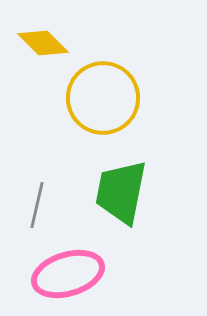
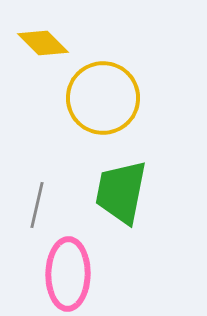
pink ellipse: rotated 72 degrees counterclockwise
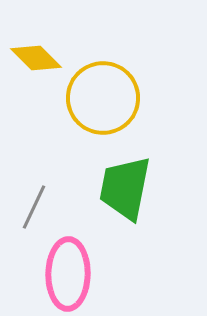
yellow diamond: moved 7 px left, 15 px down
green trapezoid: moved 4 px right, 4 px up
gray line: moved 3 px left, 2 px down; rotated 12 degrees clockwise
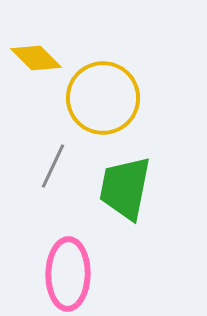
gray line: moved 19 px right, 41 px up
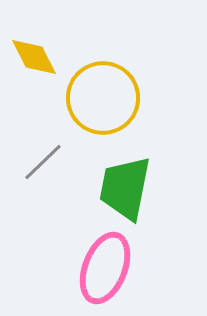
yellow diamond: moved 2 px left, 1 px up; rotated 18 degrees clockwise
gray line: moved 10 px left, 4 px up; rotated 21 degrees clockwise
pink ellipse: moved 37 px right, 6 px up; rotated 20 degrees clockwise
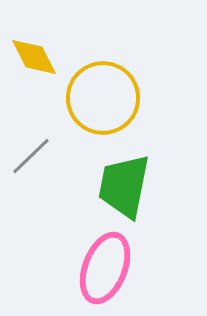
gray line: moved 12 px left, 6 px up
green trapezoid: moved 1 px left, 2 px up
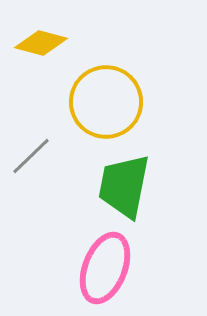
yellow diamond: moved 7 px right, 14 px up; rotated 48 degrees counterclockwise
yellow circle: moved 3 px right, 4 px down
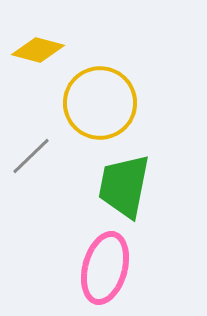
yellow diamond: moved 3 px left, 7 px down
yellow circle: moved 6 px left, 1 px down
pink ellipse: rotated 6 degrees counterclockwise
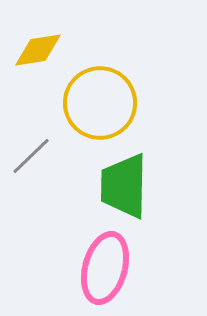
yellow diamond: rotated 24 degrees counterclockwise
green trapezoid: rotated 10 degrees counterclockwise
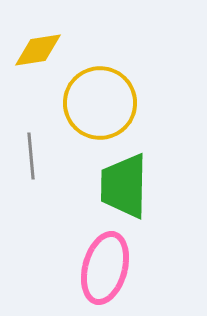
gray line: rotated 51 degrees counterclockwise
